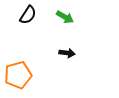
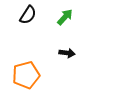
green arrow: rotated 78 degrees counterclockwise
orange pentagon: moved 8 px right
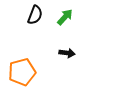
black semicircle: moved 7 px right; rotated 12 degrees counterclockwise
orange pentagon: moved 4 px left, 3 px up
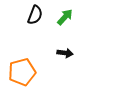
black arrow: moved 2 px left
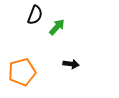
green arrow: moved 8 px left, 10 px down
black arrow: moved 6 px right, 11 px down
